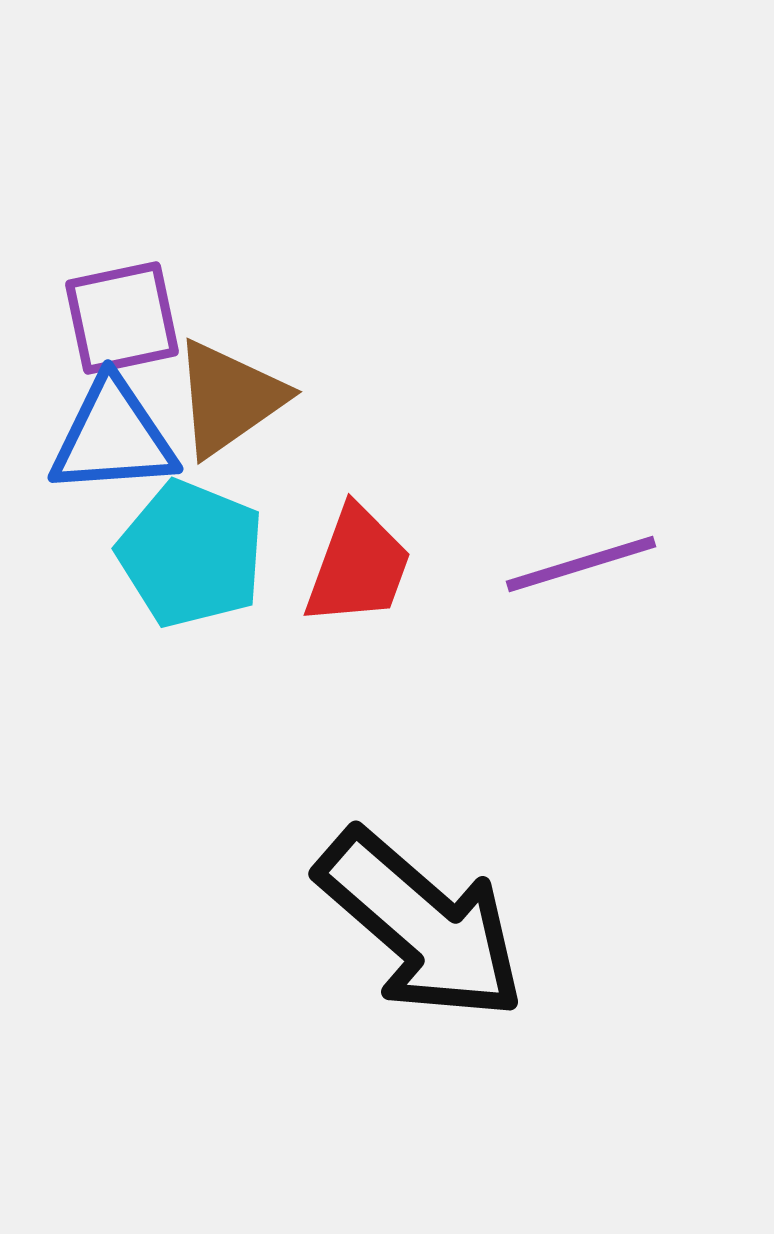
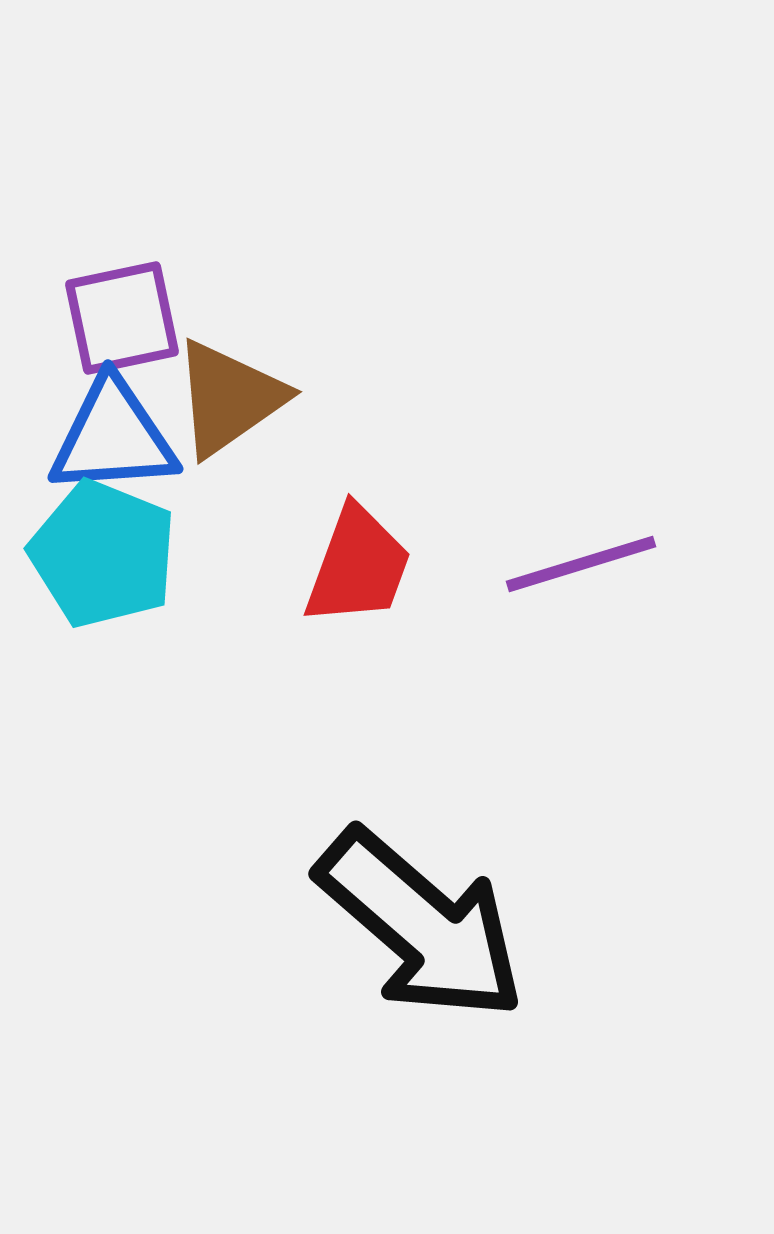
cyan pentagon: moved 88 px left
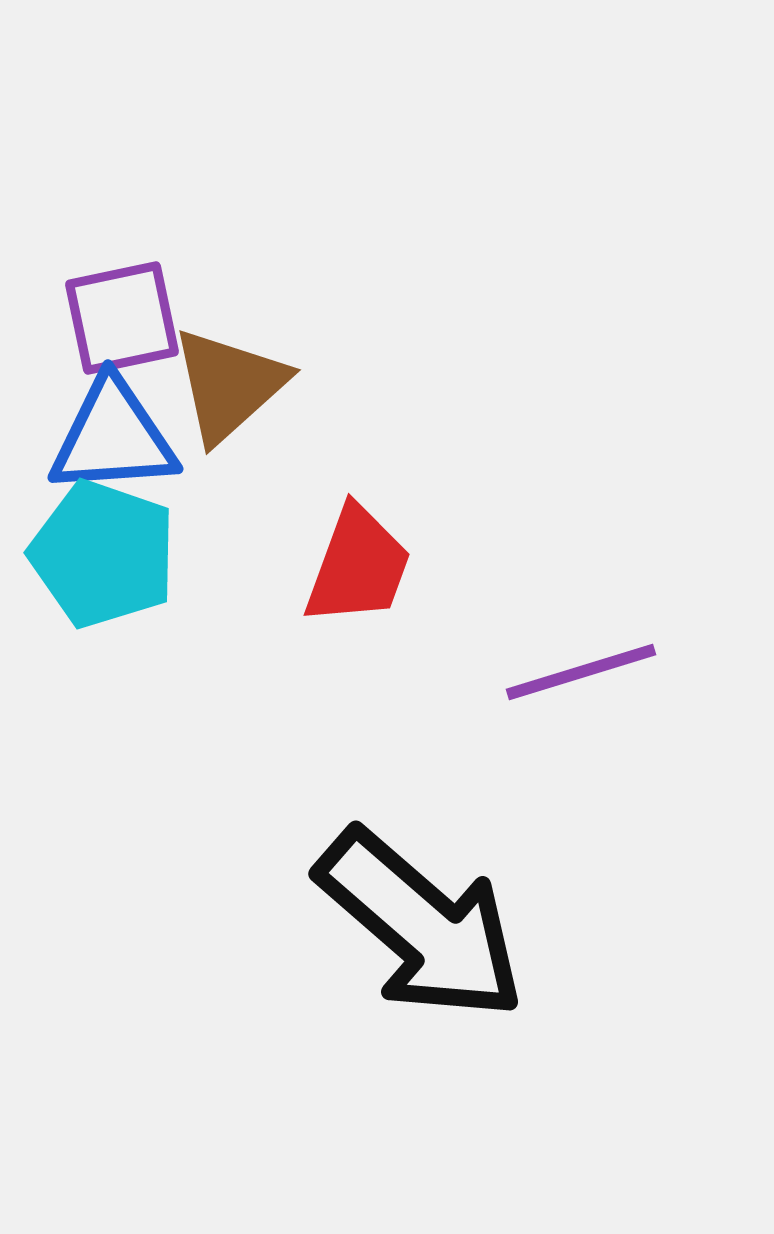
brown triangle: moved 13 px up; rotated 7 degrees counterclockwise
cyan pentagon: rotated 3 degrees counterclockwise
purple line: moved 108 px down
